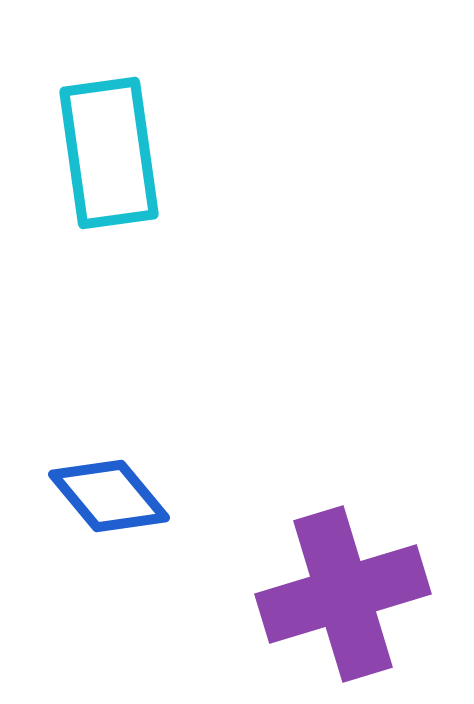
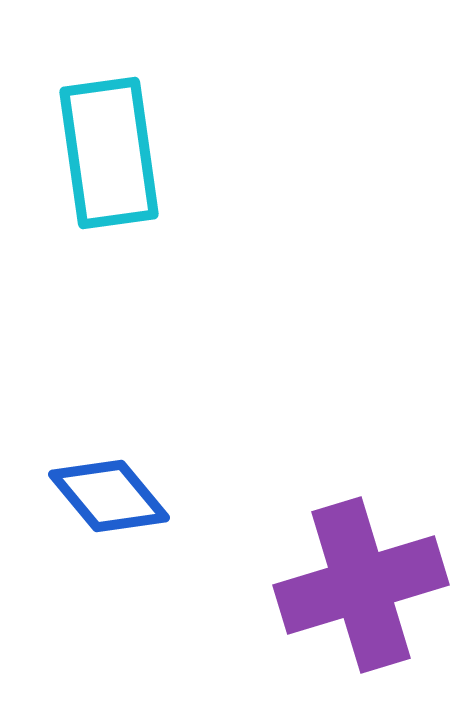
purple cross: moved 18 px right, 9 px up
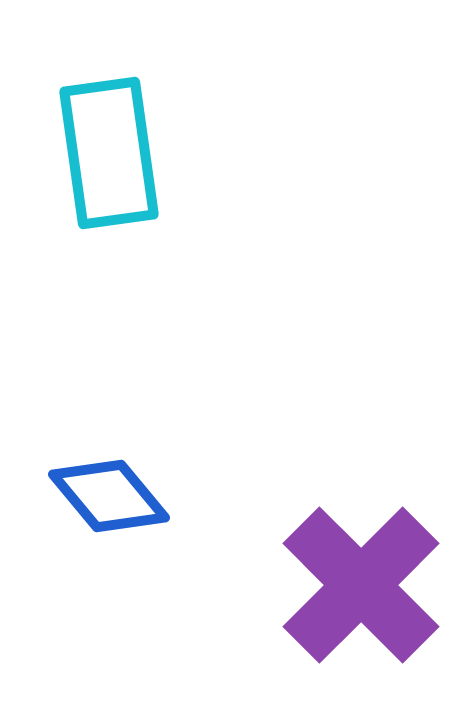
purple cross: rotated 28 degrees counterclockwise
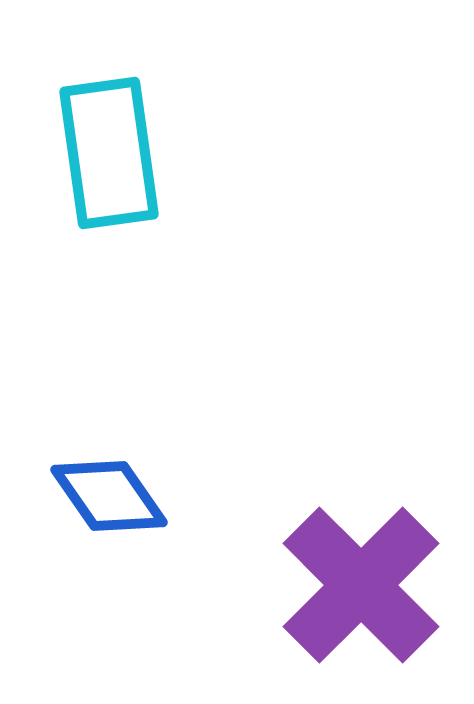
blue diamond: rotated 5 degrees clockwise
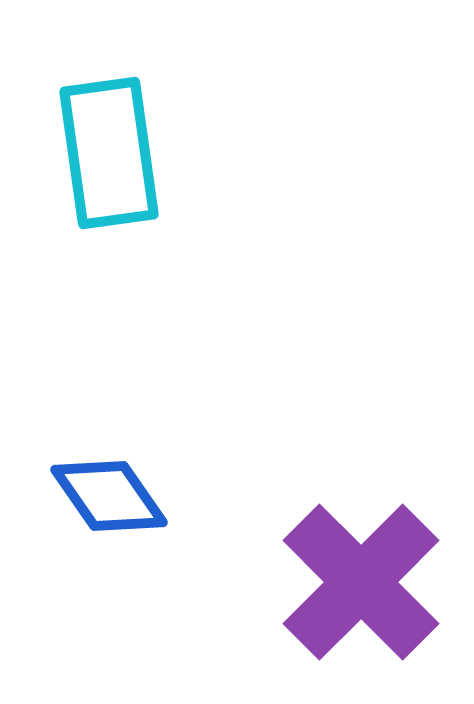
purple cross: moved 3 px up
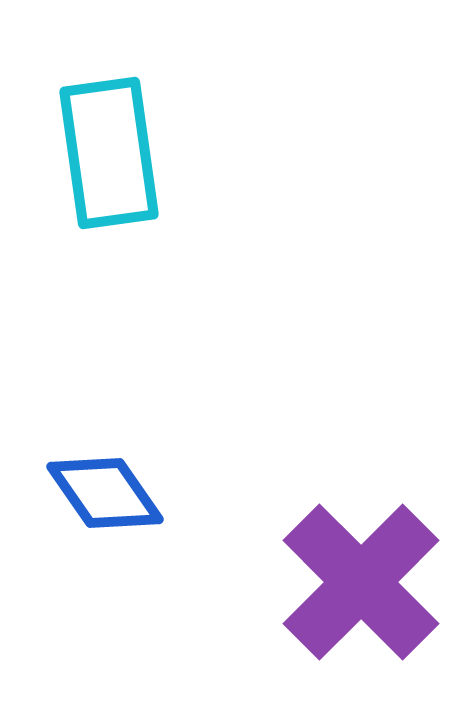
blue diamond: moved 4 px left, 3 px up
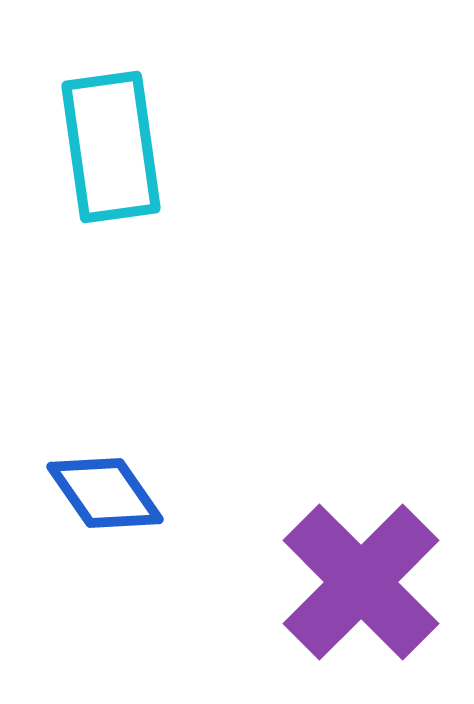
cyan rectangle: moved 2 px right, 6 px up
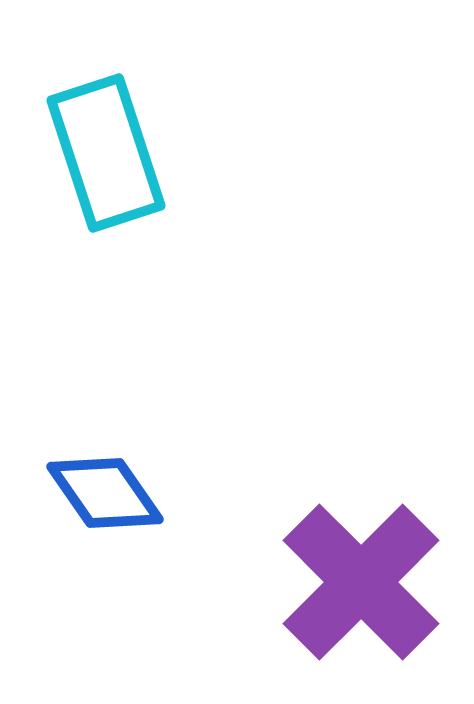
cyan rectangle: moved 5 px left, 6 px down; rotated 10 degrees counterclockwise
